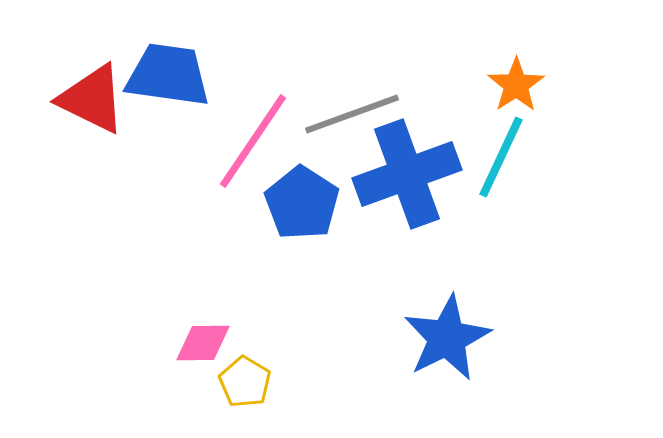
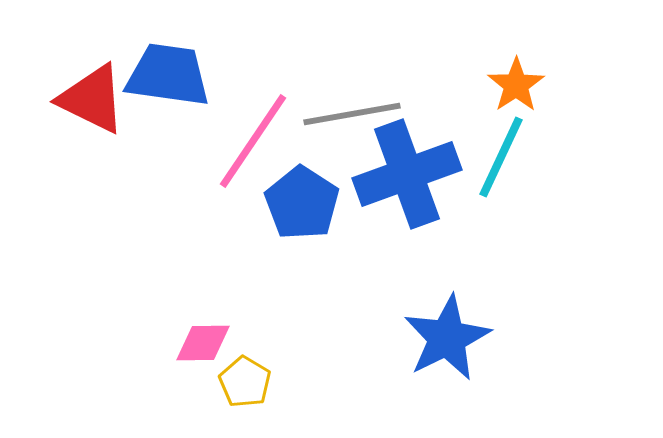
gray line: rotated 10 degrees clockwise
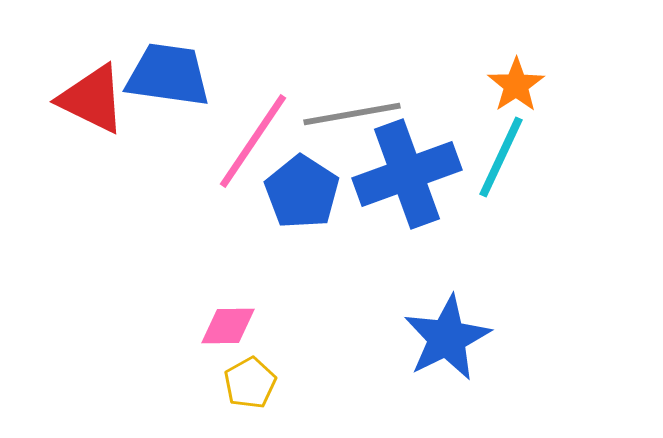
blue pentagon: moved 11 px up
pink diamond: moved 25 px right, 17 px up
yellow pentagon: moved 5 px right, 1 px down; rotated 12 degrees clockwise
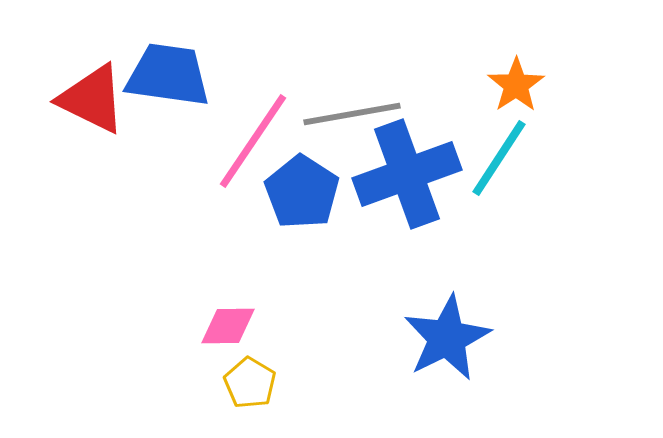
cyan line: moved 2 px left, 1 px down; rotated 8 degrees clockwise
yellow pentagon: rotated 12 degrees counterclockwise
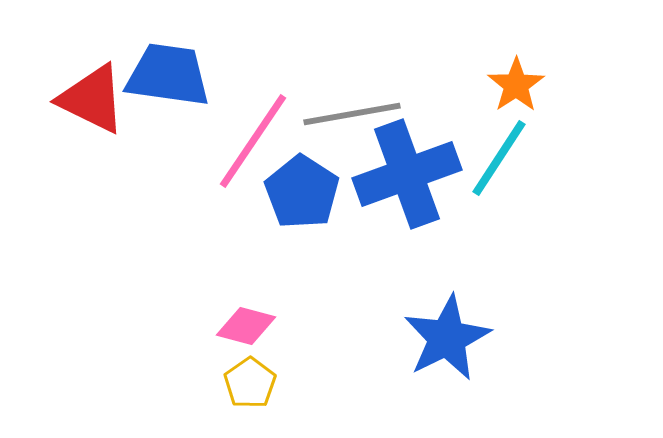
pink diamond: moved 18 px right; rotated 16 degrees clockwise
yellow pentagon: rotated 6 degrees clockwise
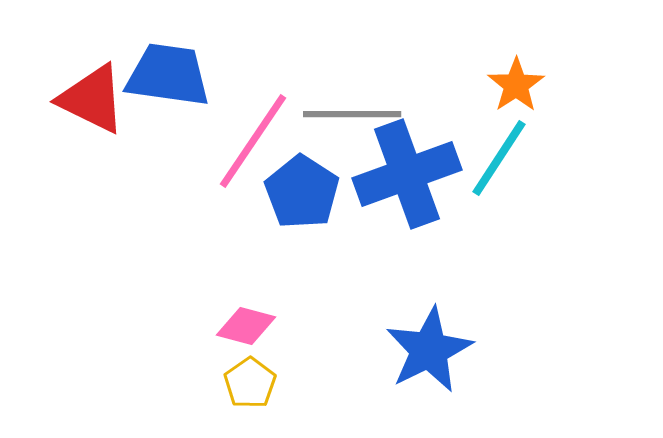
gray line: rotated 10 degrees clockwise
blue star: moved 18 px left, 12 px down
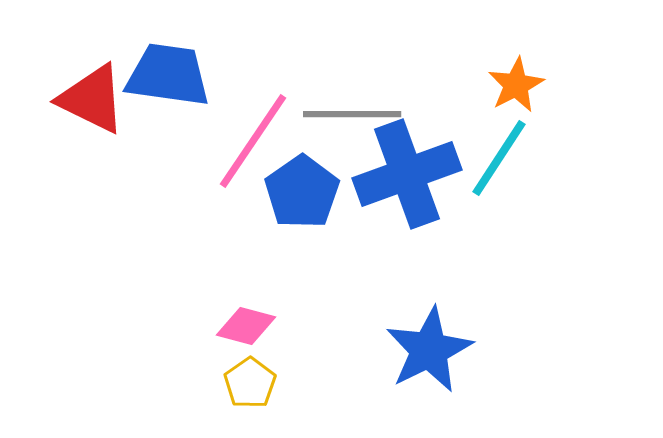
orange star: rotated 6 degrees clockwise
blue pentagon: rotated 4 degrees clockwise
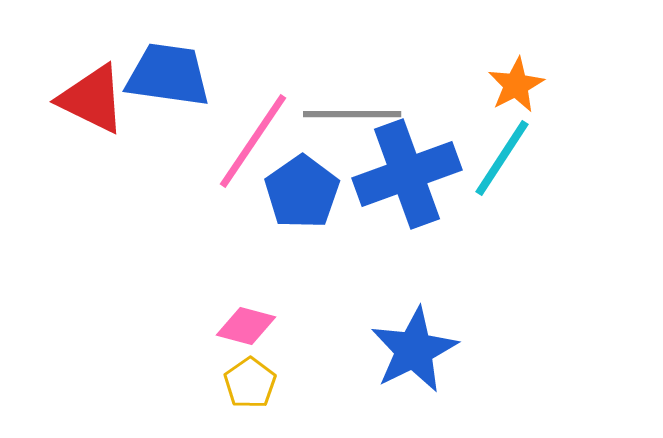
cyan line: moved 3 px right
blue star: moved 15 px left
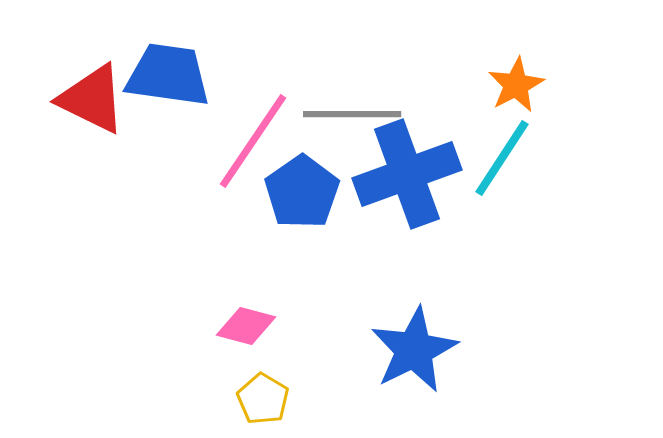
yellow pentagon: moved 13 px right, 16 px down; rotated 6 degrees counterclockwise
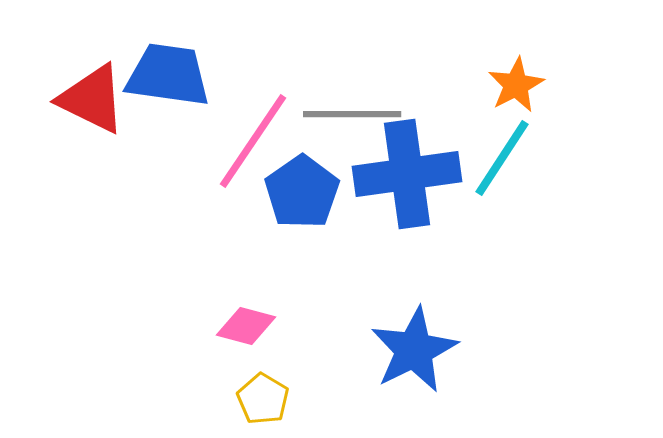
blue cross: rotated 12 degrees clockwise
